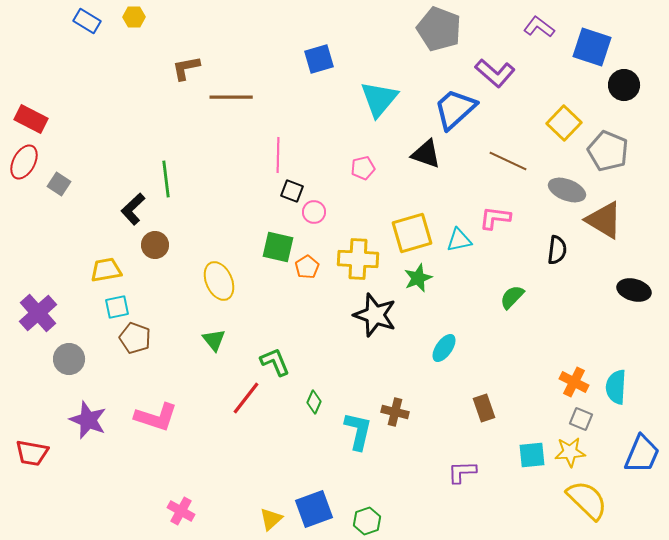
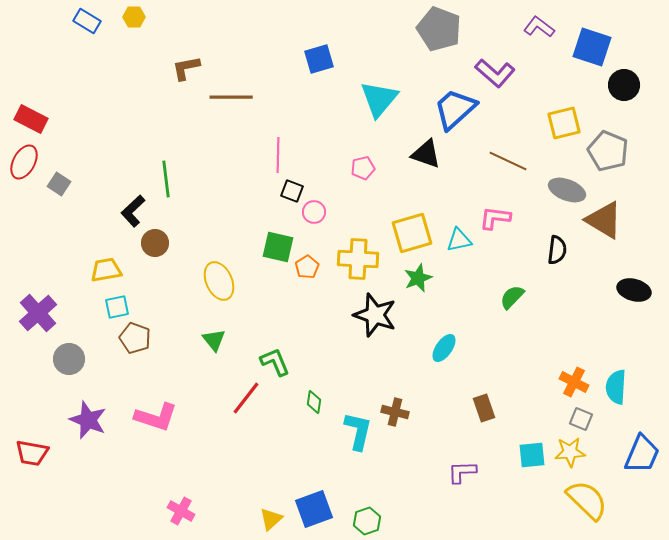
yellow square at (564, 123): rotated 32 degrees clockwise
black L-shape at (133, 209): moved 2 px down
brown circle at (155, 245): moved 2 px up
green diamond at (314, 402): rotated 15 degrees counterclockwise
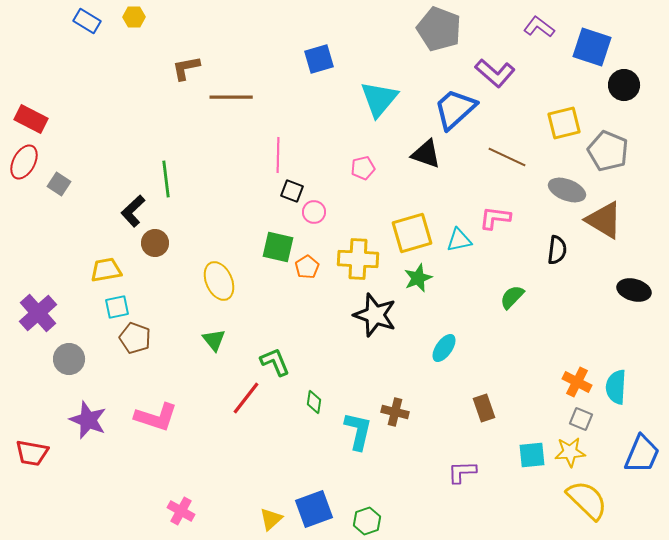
brown line at (508, 161): moved 1 px left, 4 px up
orange cross at (574, 382): moved 3 px right
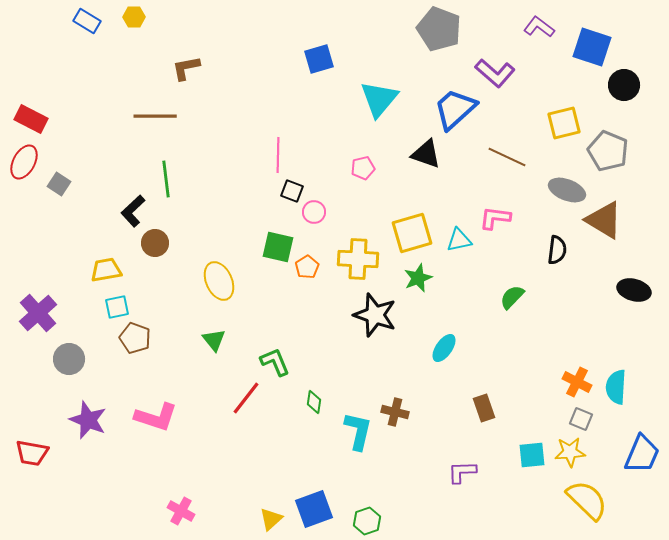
brown line at (231, 97): moved 76 px left, 19 px down
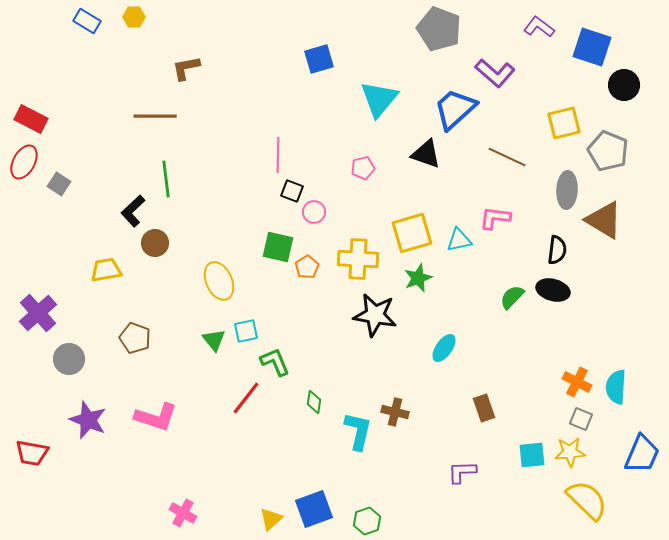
gray ellipse at (567, 190): rotated 72 degrees clockwise
black ellipse at (634, 290): moved 81 px left
cyan square at (117, 307): moved 129 px right, 24 px down
black star at (375, 315): rotated 9 degrees counterclockwise
pink cross at (181, 511): moved 2 px right, 2 px down
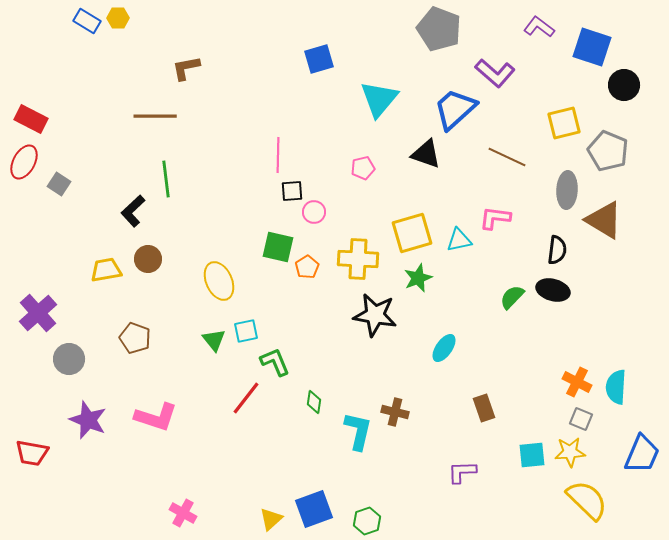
yellow hexagon at (134, 17): moved 16 px left, 1 px down
black square at (292, 191): rotated 25 degrees counterclockwise
brown circle at (155, 243): moved 7 px left, 16 px down
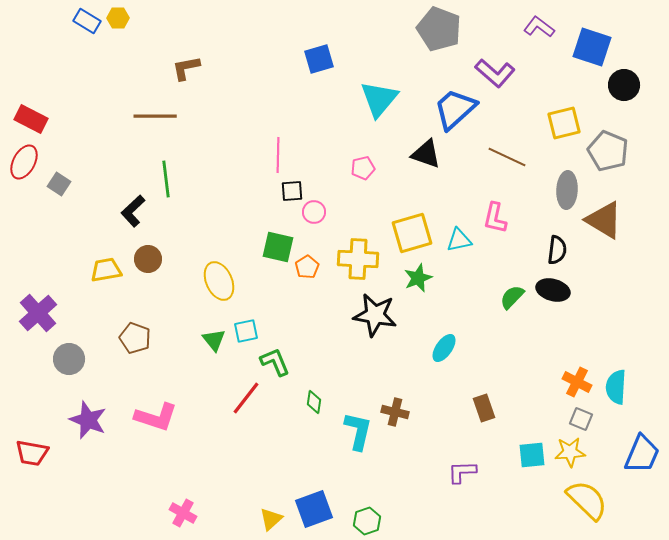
pink L-shape at (495, 218): rotated 84 degrees counterclockwise
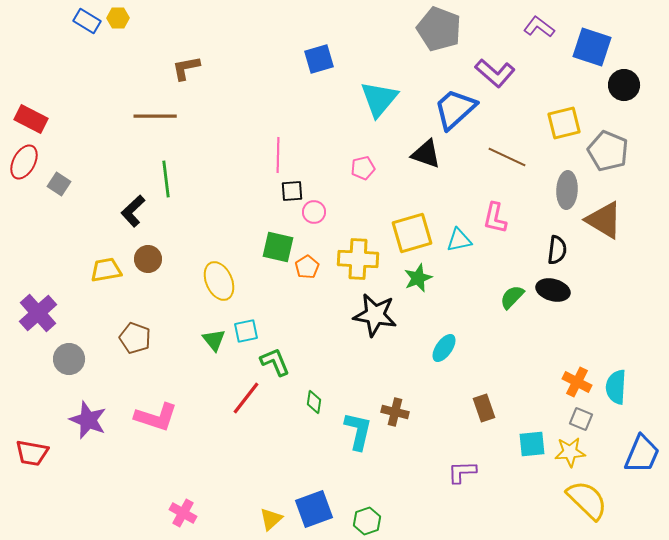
cyan square at (532, 455): moved 11 px up
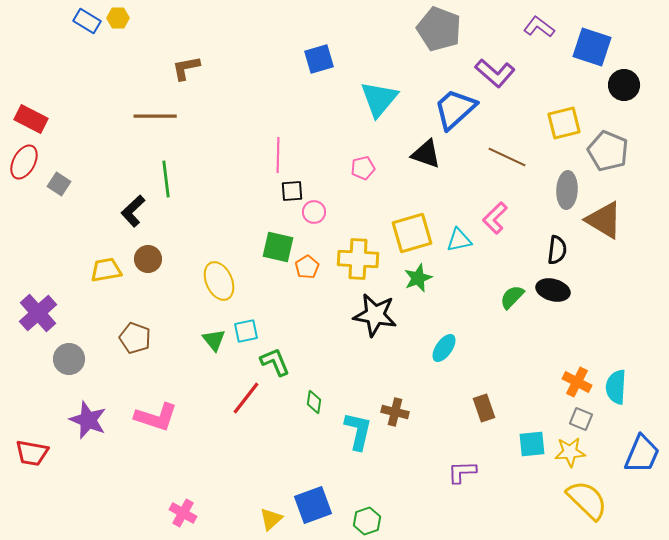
pink L-shape at (495, 218): rotated 32 degrees clockwise
blue square at (314, 509): moved 1 px left, 4 px up
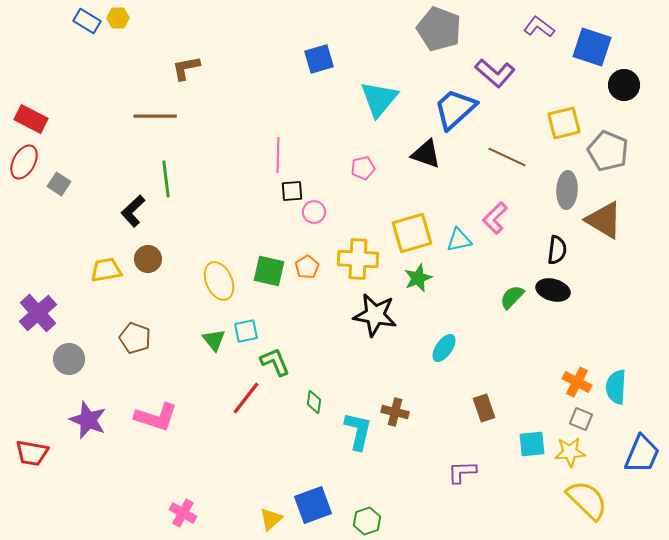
green square at (278, 247): moved 9 px left, 24 px down
